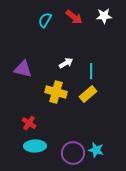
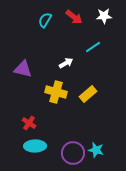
cyan line: moved 2 px right, 24 px up; rotated 56 degrees clockwise
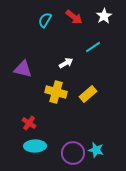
white star: rotated 28 degrees counterclockwise
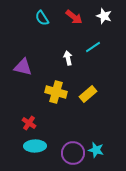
white star: rotated 21 degrees counterclockwise
cyan semicircle: moved 3 px left, 2 px up; rotated 63 degrees counterclockwise
white arrow: moved 2 px right, 5 px up; rotated 72 degrees counterclockwise
purple triangle: moved 2 px up
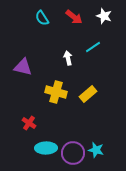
cyan ellipse: moved 11 px right, 2 px down
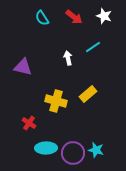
yellow cross: moved 9 px down
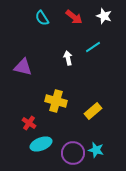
yellow rectangle: moved 5 px right, 17 px down
cyan ellipse: moved 5 px left, 4 px up; rotated 20 degrees counterclockwise
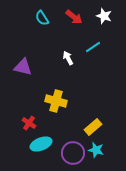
white arrow: rotated 16 degrees counterclockwise
yellow rectangle: moved 16 px down
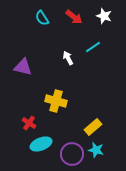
purple circle: moved 1 px left, 1 px down
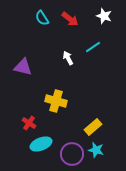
red arrow: moved 4 px left, 2 px down
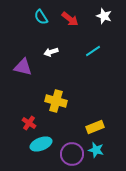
cyan semicircle: moved 1 px left, 1 px up
cyan line: moved 4 px down
white arrow: moved 17 px left, 6 px up; rotated 80 degrees counterclockwise
yellow rectangle: moved 2 px right; rotated 18 degrees clockwise
